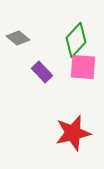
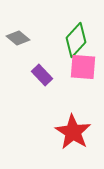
purple rectangle: moved 3 px down
red star: moved 1 px up; rotated 27 degrees counterclockwise
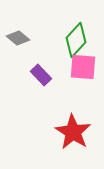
purple rectangle: moved 1 px left
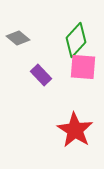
red star: moved 2 px right, 2 px up
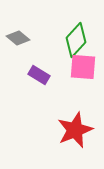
purple rectangle: moved 2 px left; rotated 15 degrees counterclockwise
red star: rotated 18 degrees clockwise
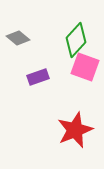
pink square: moved 2 px right; rotated 16 degrees clockwise
purple rectangle: moved 1 px left, 2 px down; rotated 50 degrees counterclockwise
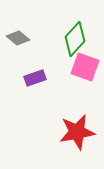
green diamond: moved 1 px left, 1 px up
purple rectangle: moved 3 px left, 1 px down
red star: moved 2 px right, 2 px down; rotated 12 degrees clockwise
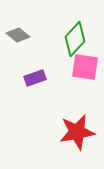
gray diamond: moved 3 px up
pink square: rotated 12 degrees counterclockwise
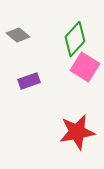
pink square: rotated 24 degrees clockwise
purple rectangle: moved 6 px left, 3 px down
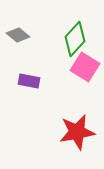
purple rectangle: rotated 30 degrees clockwise
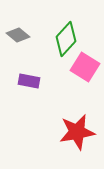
green diamond: moved 9 px left
